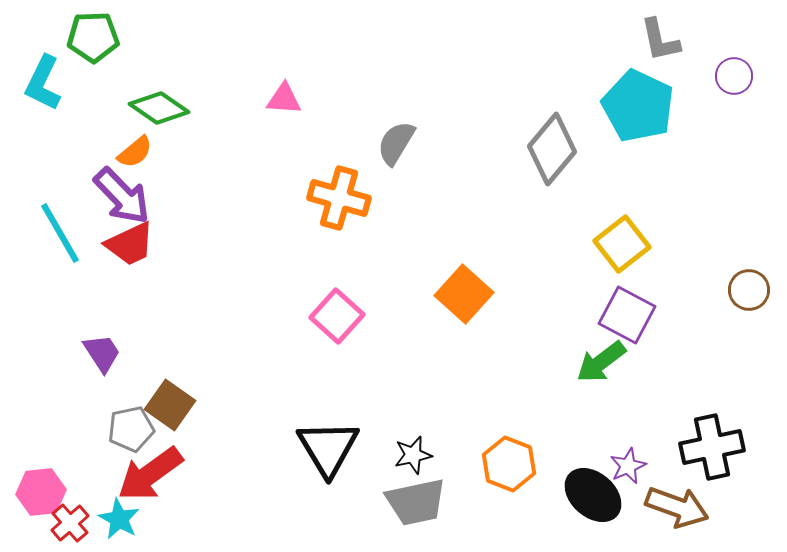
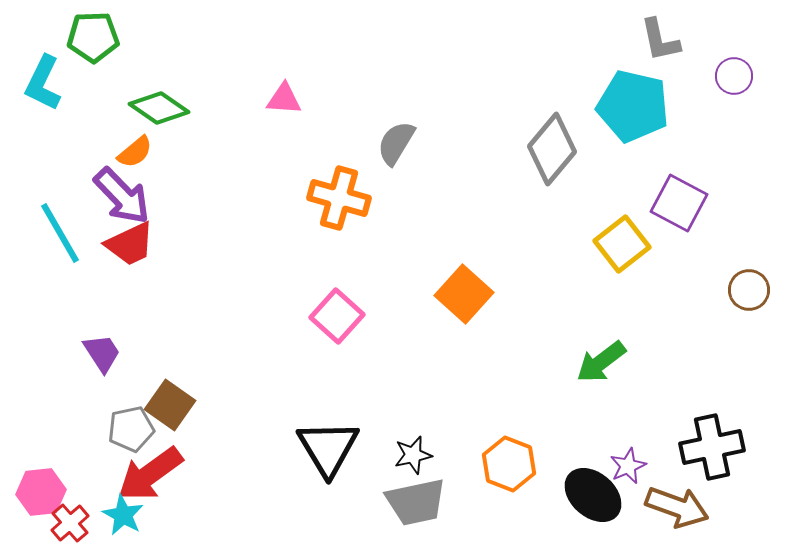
cyan pentagon: moved 5 px left; rotated 12 degrees counterclockwise
purple square: moved 52 px right, 112 px up
cyan star: moved 4 px right, 4 px up
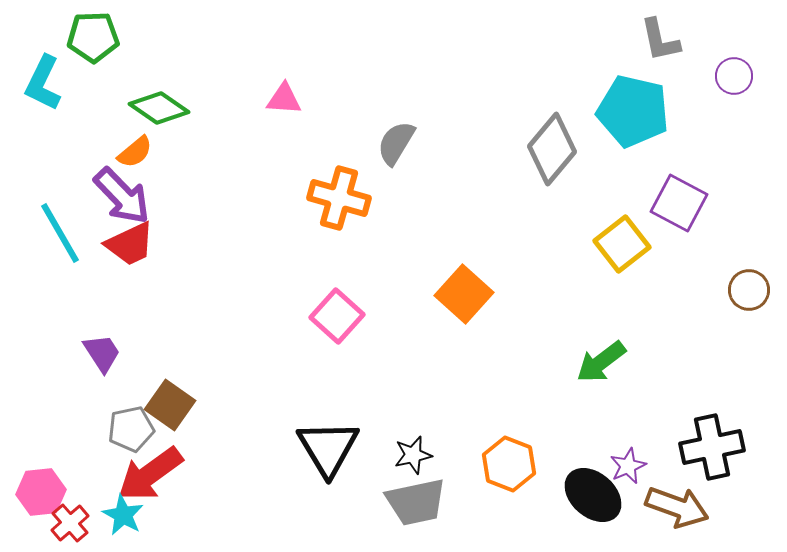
cyan pentagon: moved 5 px down
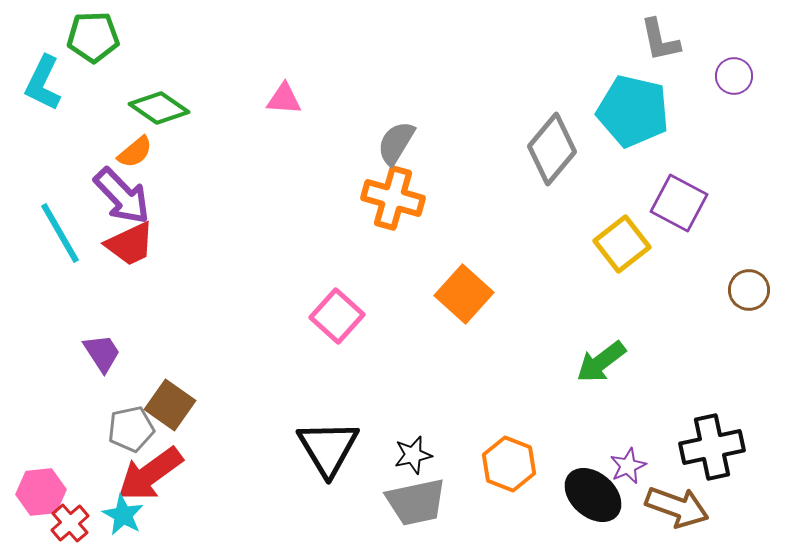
orange cross: moved 54 px right
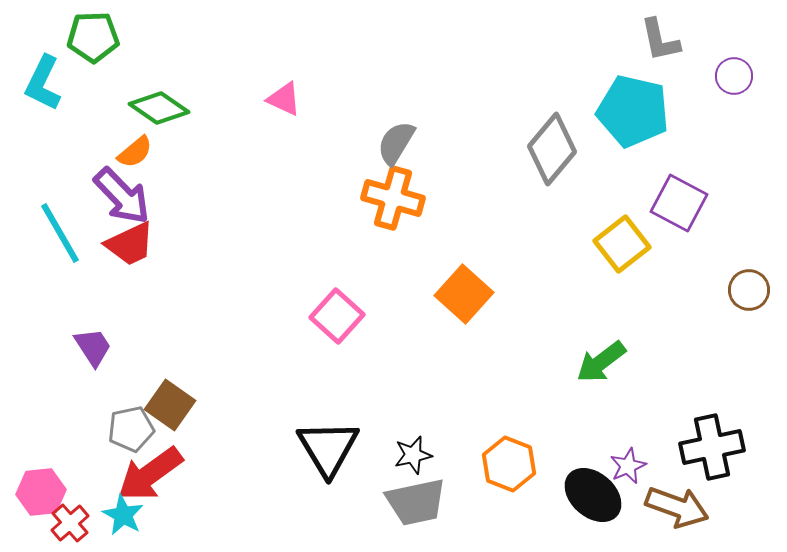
pink triangle: rotated 21 degrees clockwise
purple trapezoid: moved 9 px left, 6 px up
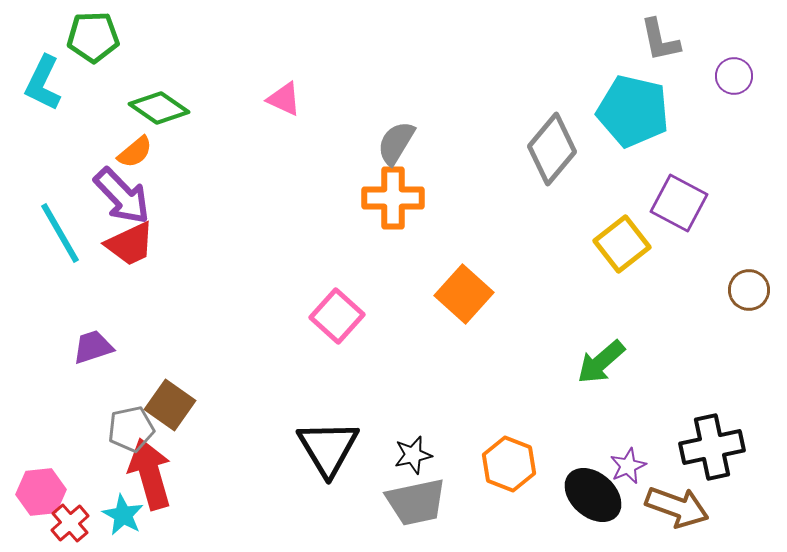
orange cross: rotated 16 degrees counterclockwise
purple trapezoid: rotated 75 degrees counterclockwise
green arrow: rotated 4 degrees counterclockwise
red arrow: rotated 110 degrees clockwise
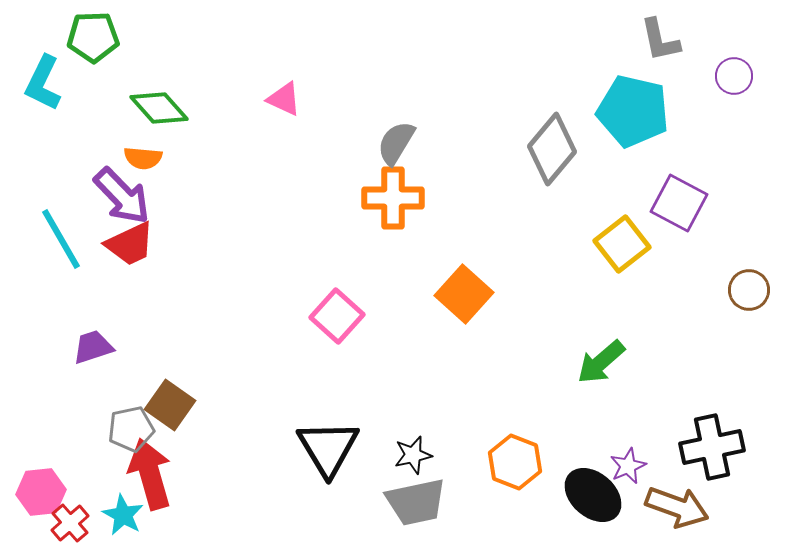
green diamond: rotated 14 degrees clockwise
orange semicircle: moved 8 px right, 6 px down; rotated 45 degrees clockwise
cyan line: moved 1 px right, 6 px down
orange hexagon: moved 6 px right, 2 px up
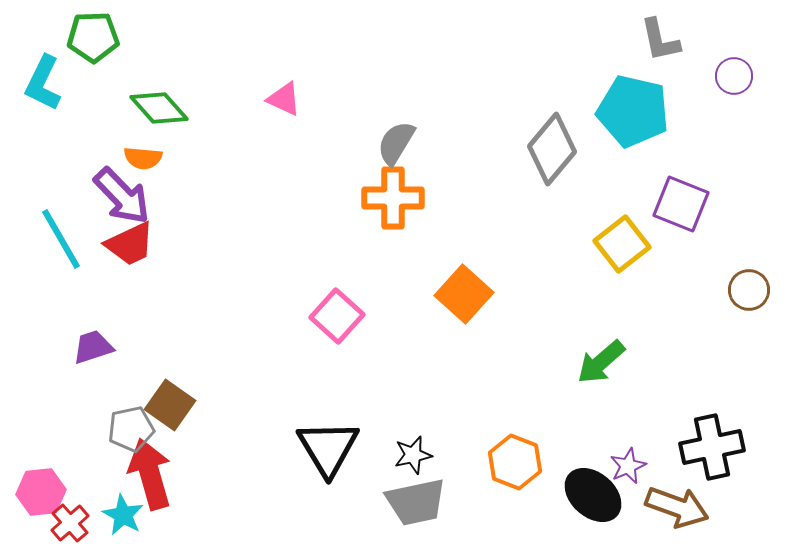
purple square: moved 2 px right, 1 px down; rotated 6 degrees counterclockwise
